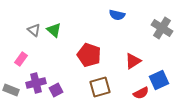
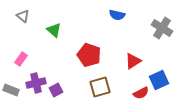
gray triangle: moved 11 px left, 14 px up
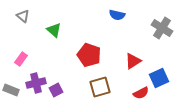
blue square: moved 2 px up
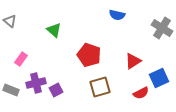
gray triangle: moved 13 px left, 5 px down
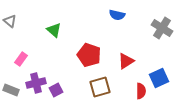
red triangle: moved 7 px left
red semicircle: moved 2 px up; rotated 63 degrees counterclockwise
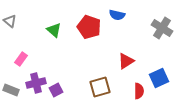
red pentagon: moved 28 px up
red semicircle: moved 2 px left
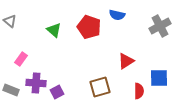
gray cross: moved 2 px left, 2 px up; rotated 30 degrees clockwise
blue square: rotated 24 degrees clockwise
purple cross: rotated 18 degrees clockwise
purple square: moved 1 px right, 2 px down
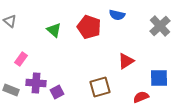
gray cross: rotated 15 degrees counterclockwise
red semicircle: moved 2 px right, 6 px down; rotated 112 degrees counterclockwise
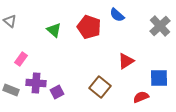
blue semicircle: rotated 28 degrees clockwise
brown square: rotated 35 degrees counterclockwise
